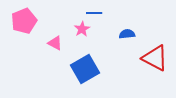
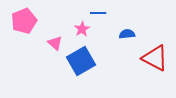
blue line: moved 4 px right
pink triangle: rotated 14 degrees clockwise
blue square: moved 4 px left, 8 px up
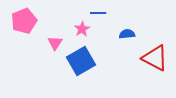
pink triangle: rotated 21 degrees clockwise
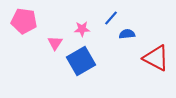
blue line: moved 13 px right, 5 px down; rotated 49 degrees counterclockwise
pink pentagon: rotated 30 degrees clockwise
pink star: rotated 28 degrees clockwise
red triangle: moved 1 px right
